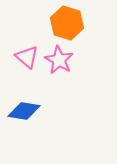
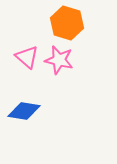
pink star: rotated 16 degrees counterclockwise
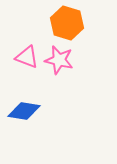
pink triangle: rotated 20 degrees counterclockwise
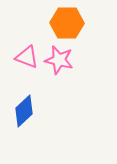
orange hexagon: rotated 16 degrees counterclockwise
blue diamond: rotated 52 degrees counterclockwise
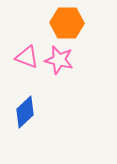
blue diamond: moved 1 px right, 1 px down
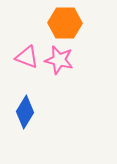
orange hexagon: moved 2 px left
blue diamond: rotated 16 degrees counterclockwise
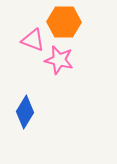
orange hexagon: moved 1 px left, 1 px up
pink triangle: moved 6 px right, 17 px up
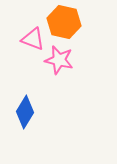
orange hexagon: rotated 12 degrees clockwise
pink triangle: moved 1 px up
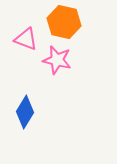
pink triangle: moved 7 px left
pink star: moved 2 px left
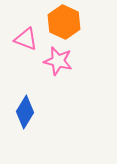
orange hexagon: rotated 12 degrees clockwise
pink star: moved 1 px right, 1 px down
